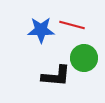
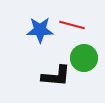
blue star: moved 1 px left
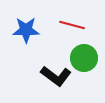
blue star: moved 14 px left
black L-shape: rotated 32 degrees clockwise
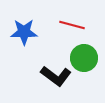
blue star: moved 2 px left, 2 px down
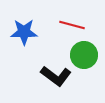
green circle: moved 3 px up
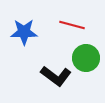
green circle: moved 2 px right, 3 px down
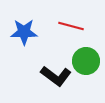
red line: moved 1 px left, 1 px down
green circle: moved 3 px down
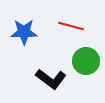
black L-shape: moved 5 px left, 3 px down
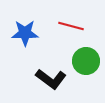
blue star: moved 1 px right, 1 px down
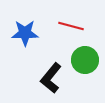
green circle: moved 1 px left, 1 px up
black L-shape: moved 1 px up; rotated 92 degrees clockwise
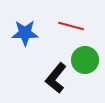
black L-shape: moved 5 px right
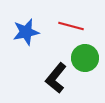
blue star: moved 1 px right, 1 px up; rotated 12 degrees counterclockwise
green circle: moved 2 px up
